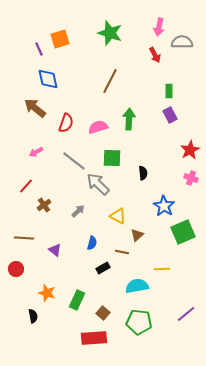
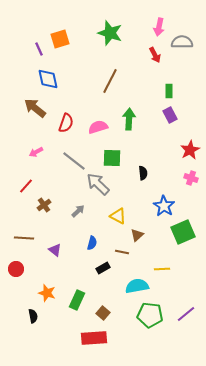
green pentagon at (139, 322): moved 11 px right, 7 px up
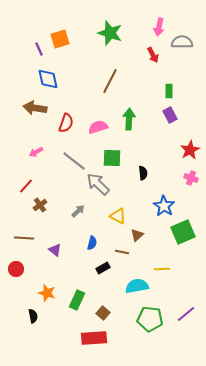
red arrow at (155, 55): moved 2 px left
brown arrow at (35, 108): rotated 30 degrees counterclockwise
brown cross at (44, 205): moved 4 px left
green pentagon at (150, 315): moved 4 px down
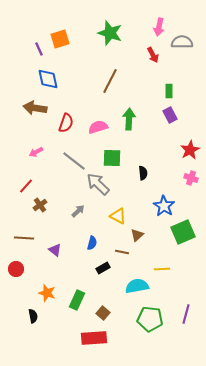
purple line at (186, 314): rotated 36 degrees counterclockwise
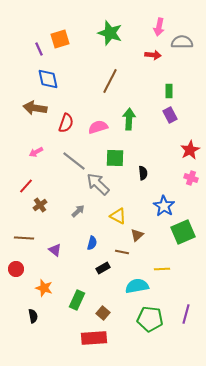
red arrow at (153, 55): rotated 56 degrees counterclockwise
green square at (112, 158): moved 3 px right
orange star at (47, 293): moved 3 px left, 5 px up
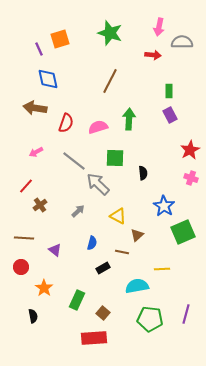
red circle at (16, 269): moved 5 px right, 2 px up
orange star at (44, 288): rotated 18 degrees clockwise
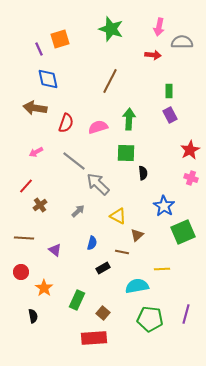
green star at (110, 33): moved 1 px right, 4 px up
green square at (115, 158): moved 11 px right, 5 px up
red circle at (21, 267): moved 5 px down
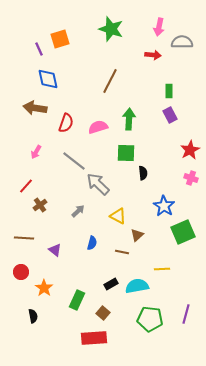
pink arrow at (36, 152): rotated 32 degrees counterclockwise
black rectangle at (103, 268): moved 8 px right, 16 px down
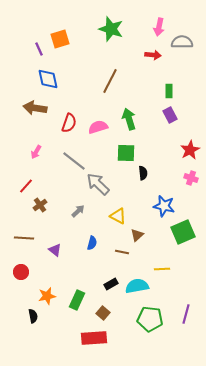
green arrow at (129, 119): rotated 20 degrees counterclockwise
red semicircle at (66, 123): moved 3 px right
blue star at (164, 206): rotated 20 degrees counterclockwise
orange star at (44, 288): moved 3 px right, 8 px down; rotated 24 degrees clockwise
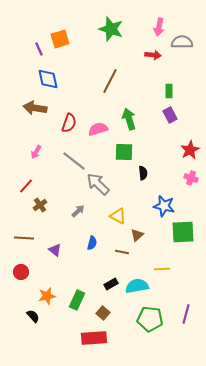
pink semicircle at (98, 127): moved 2 px down
green square at (126, 153): moved 2 px left, 1 px up
green square at (183, 232): rotated 20 degrees clockwise
black semicircle at (33, 316): rotated 32 degrees counterclockwise
